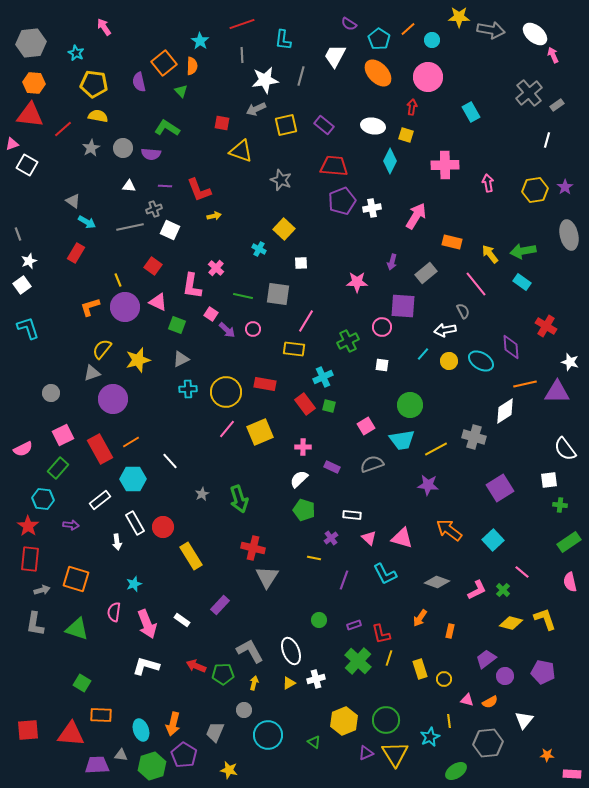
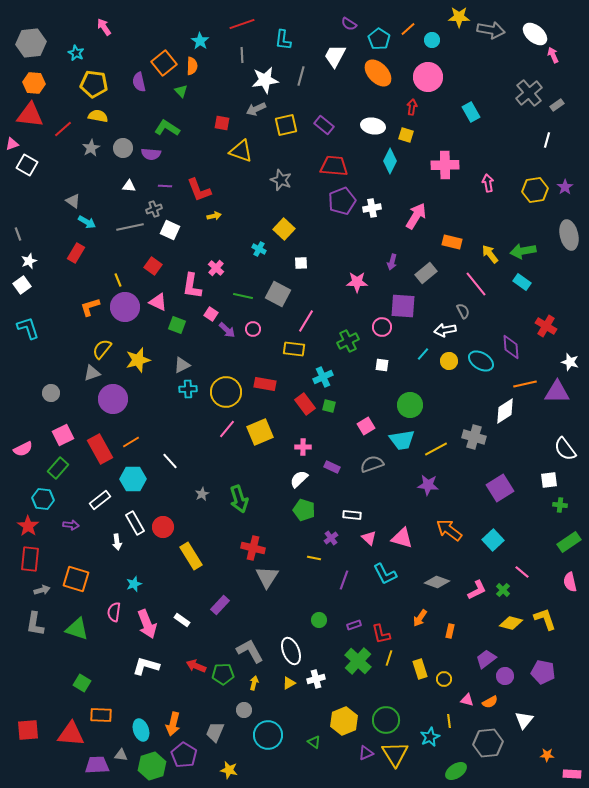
gray square at (278, 294): rotated 20 degrees clockwise
gray triangle at (181, 359): moved 1 px right, 6 px down
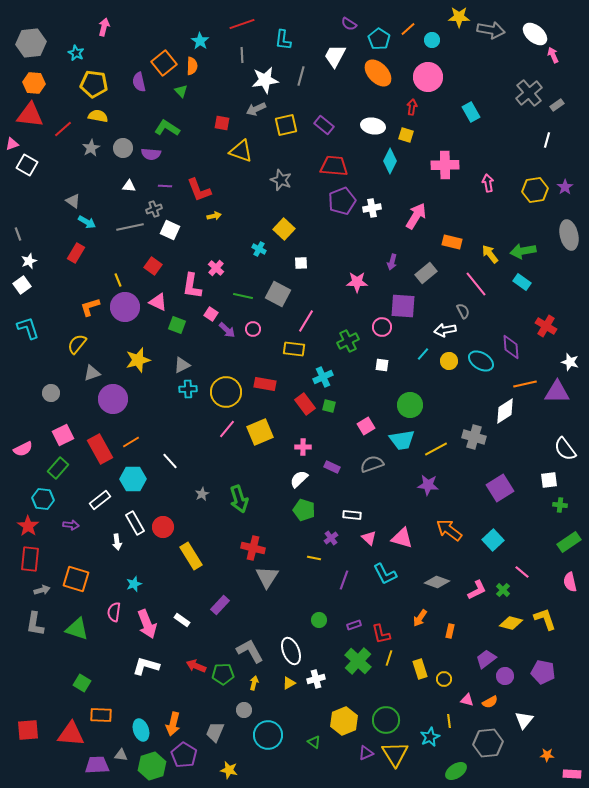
pink arrow at (104, 27): rotated 48 degrees clockwise
yellow semicircle at (102, 349): moved 25 px left, 5 px up
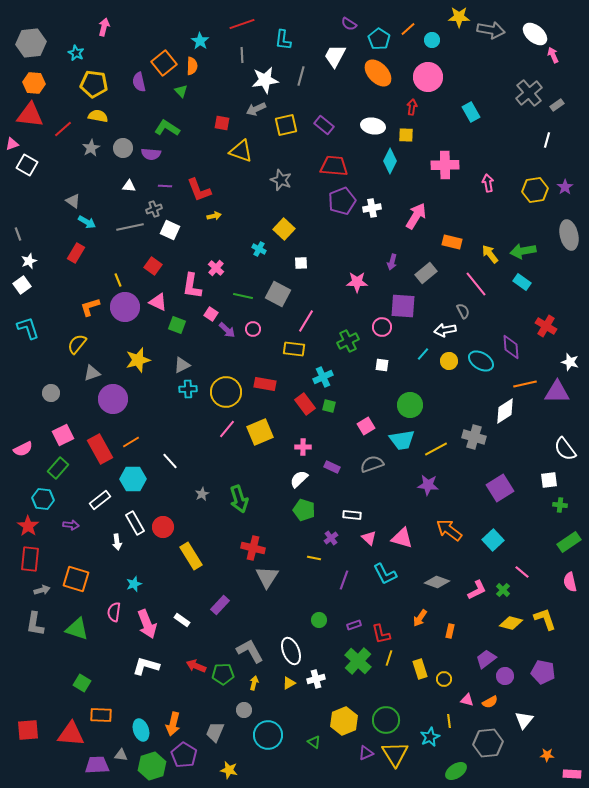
yellow square at (406, 135): rotated 14 degrees counterclockwise
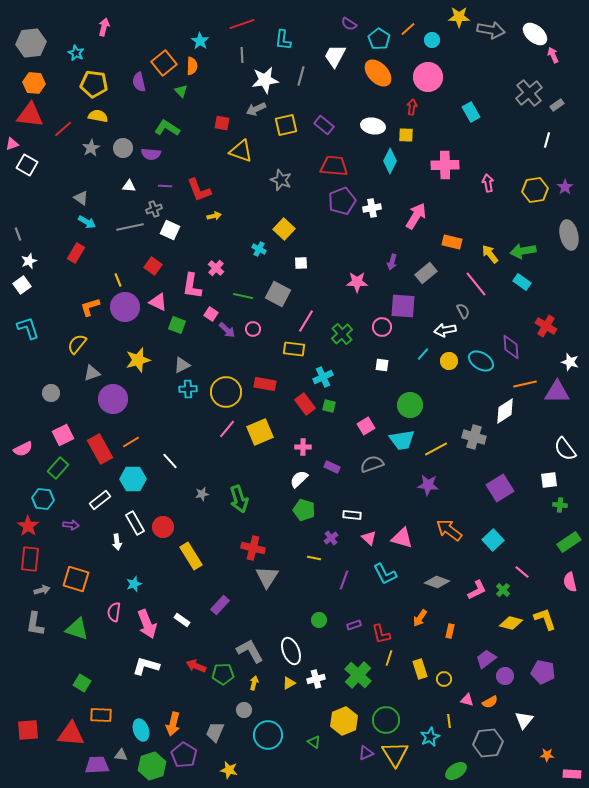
gray triangle at (73, 201): moved 8 px right, 3 px up
green cross at (348, 341): moved 6 px left, 7 px up; rotated 15 degrees counterclockwise
gray star at (202, 494): rotated 16 degrees clockwise
green cross at (358, 661): moved 14 px down
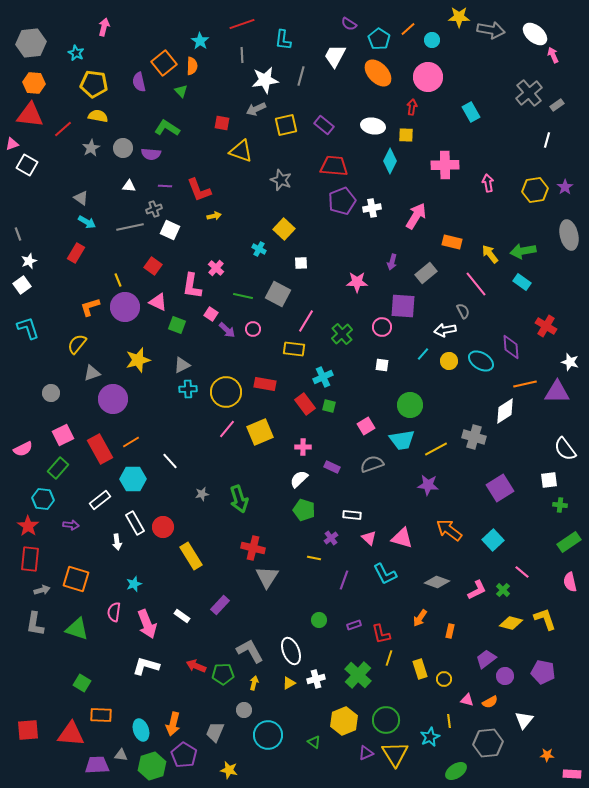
white rectangle at (182, 620): moved 4 px up
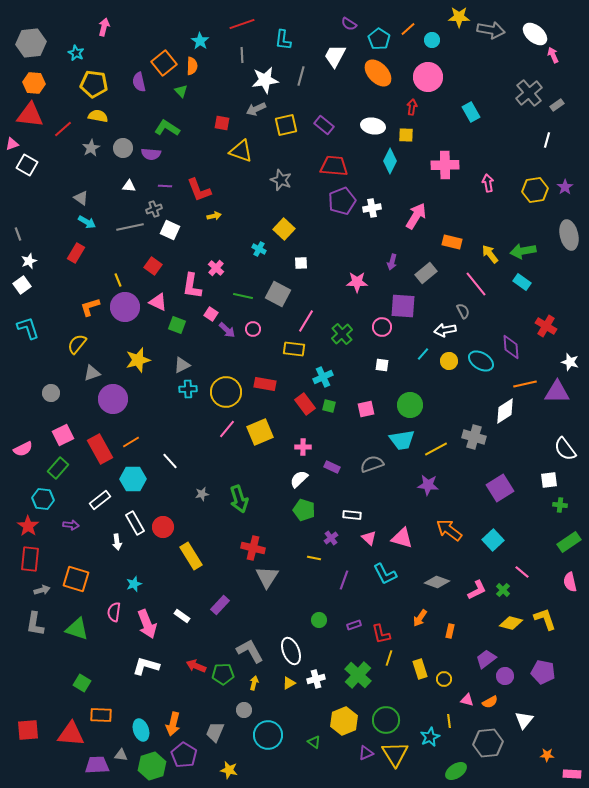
pink square at (366, 426): moved 17 px up; rotated 18 degrees clockwise
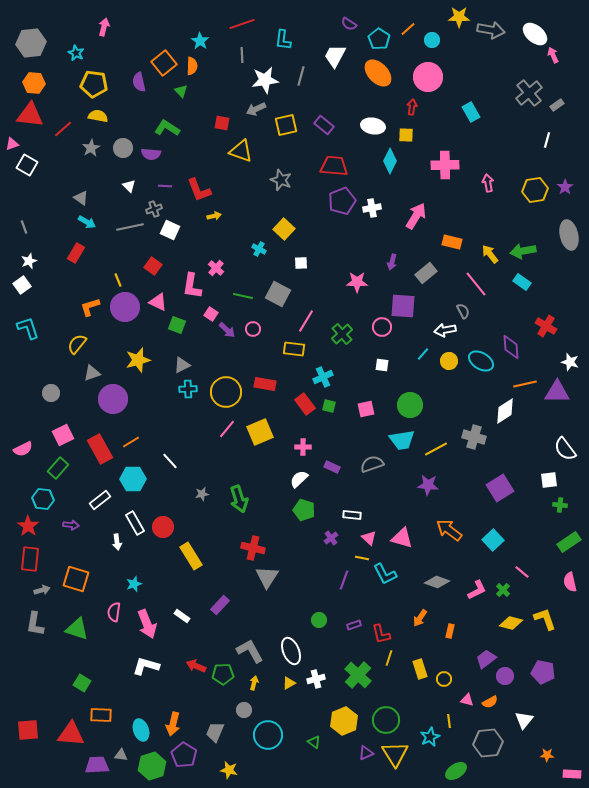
white triangle at (129, 186): rotated 40 degrees clockwise
gray line at (18, 234): moved 6 px right, 7 px up
yellow line at (314, 558): moved 48 px right
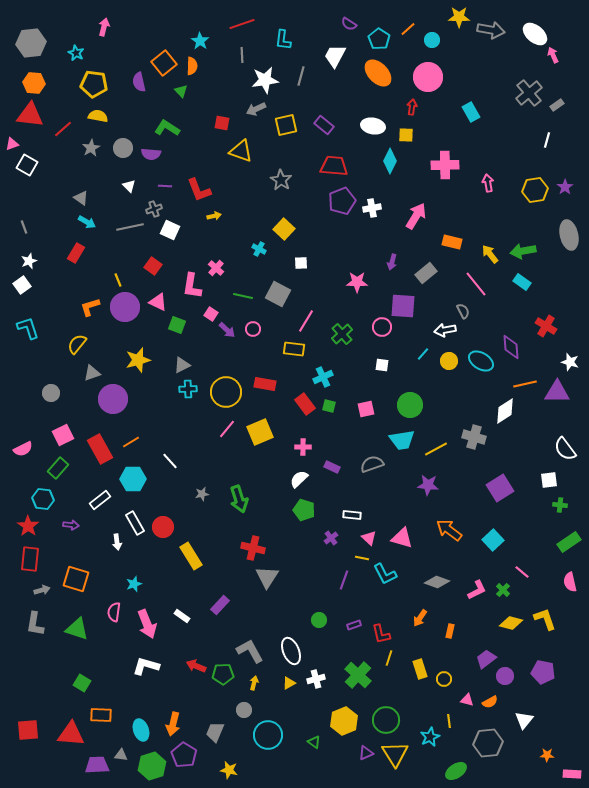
gray star at (281, 180): rotated 10 degrees clockwise
